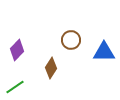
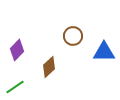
brown circle: moved 2 px right, 4 px up
brown diamond: moved 2 px left, 1 px up; rotated 15 degrees clockwise
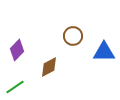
brown diamond: rotated 15 degrees clockwise
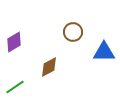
brown circle: moved 4 px up
purple diamond: moved 3 px left, 8 px up; rotated 15 degrees clockwise
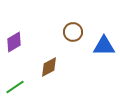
blue triangle: moved 6 px up
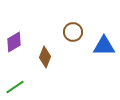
brown diamond: moved 4 px left, 10 px up; rotated 40 degrees counterclockwise
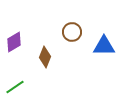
brown circle: moved 1 px left
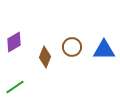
brown circle: moved 15 px down
blue triangle: moved 4 px down
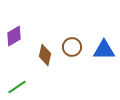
purple diamond: moved 6 px up
brown diamond: moved 2 px up; rotated 10 degrees counterclockwise
green line: moved 2 px right
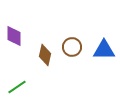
purple diamond: rotated 60 degrees counterclockwise
